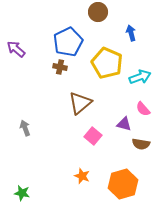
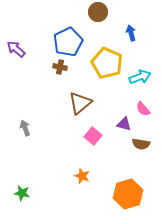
orange hexagon: moved 5 px right, 10 px down
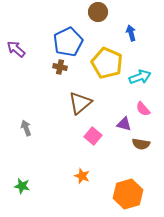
gray arrow: moved 1 px right
green star: moved 7 px up
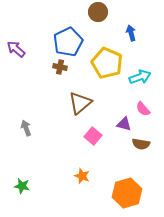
orange hexagon: moved 1 px left, 1 px up
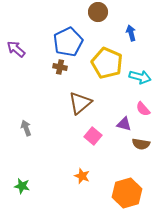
cyan arrow: rotated 35 degrees clockwise
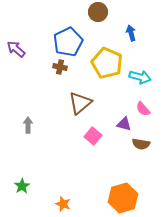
gray arrow: moved 2 px right, 3 px up; rotated 21 degrees clockwise
orange star: moved 19 px left, 28 px down
green star: rotated 28 degrees clockwise
orange hexagon: moved 4 px left, 5 px down
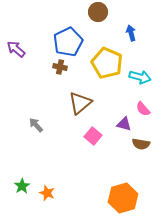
gray arrow: moved 8 px right; rotated 42 degrees counterclockwise
orange star: moved 16 px left, 11 px up
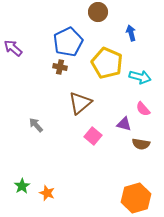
purple arrow: moved 3 px left, 1 px up
orange hexagon: moved 13 px right
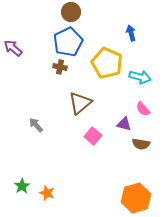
brown circle: moved 27 px left
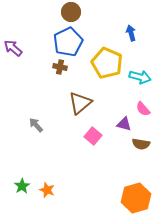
orange star: moved 3 px up
